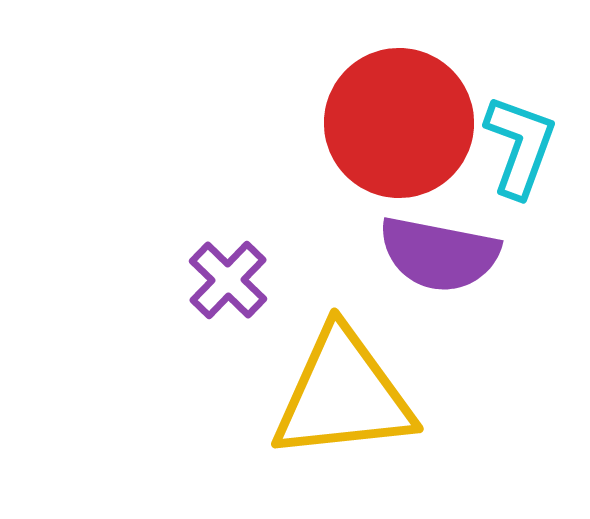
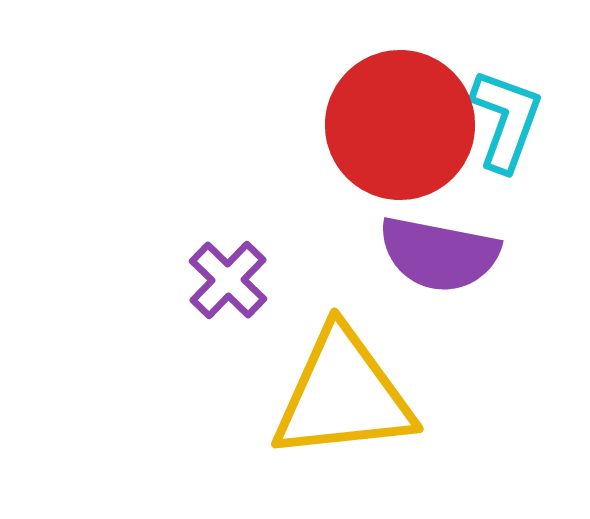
red circle: moved 1 px right, 2 px down
cyan L-shape: moved 14 px left, 26 px up
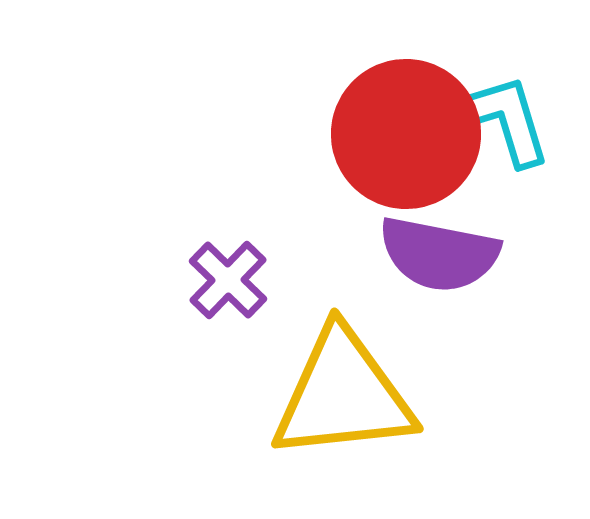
cyan L-shape: rotated 37 degrees counterclockwise
red circle: moved 6 px right, 9 px down
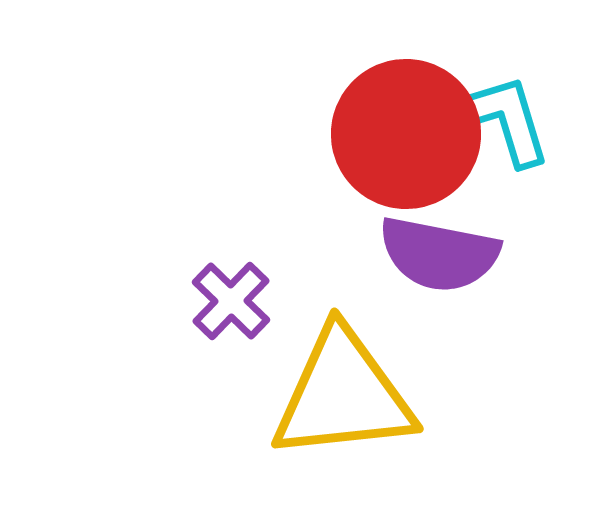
purple cross: moved 3 px right, 21 px down
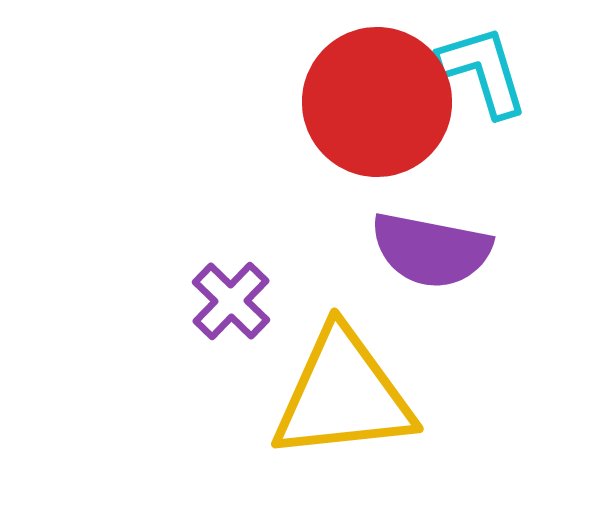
cyan L-shape: moved 23 px left, 49 px up
red circle: moved 29 px left, 32 px up
purple semicircle: moved 8 px left, 4 px up
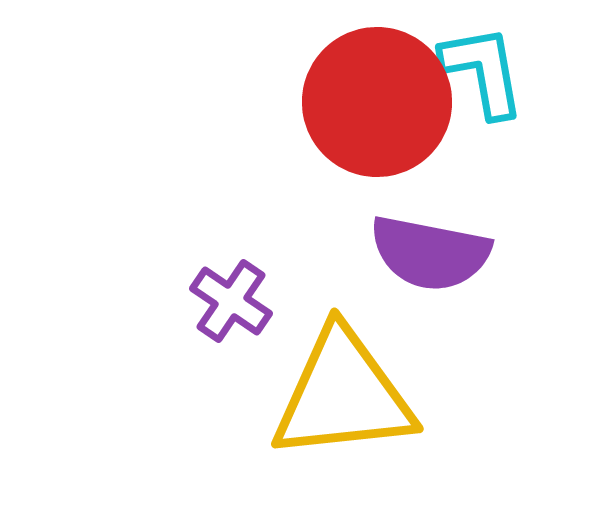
cyan L-shape: rotated 7 degrees clockwise
purple semicircle: moved 1 px left, 3 px down
purple cross: rotated 10 degrees counterclockwise
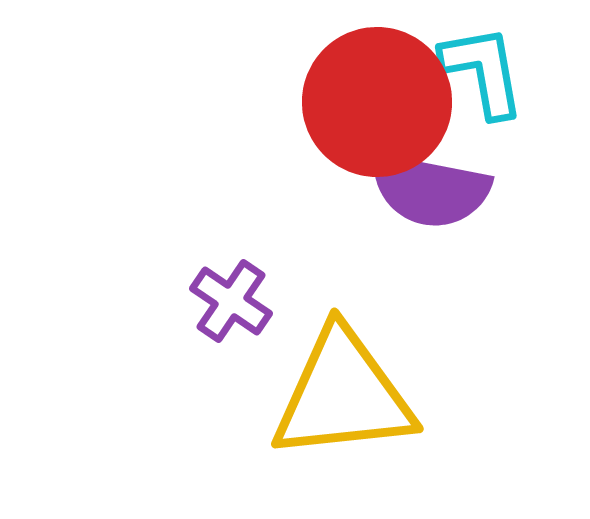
purple semicircle: moved 63 px up
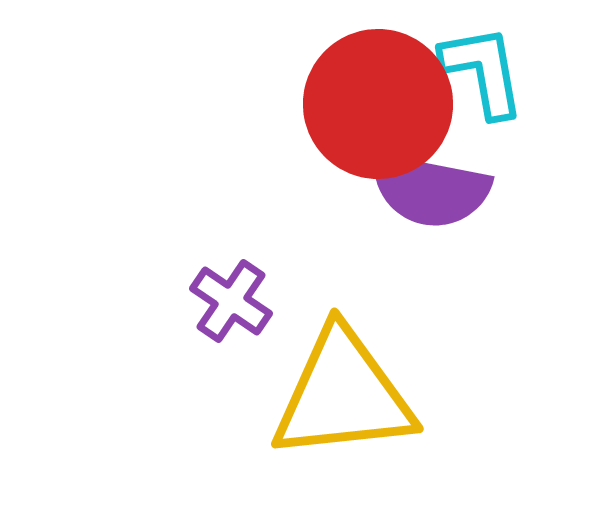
red circle: moved 1 px right, 2 px down
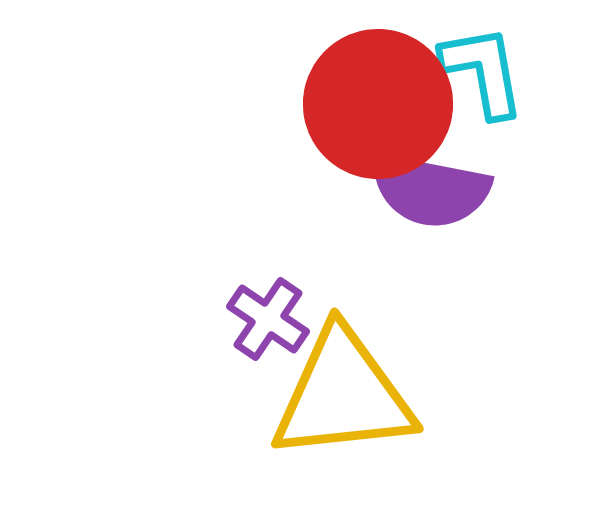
purple cross: moved 37 px right, 18 px down
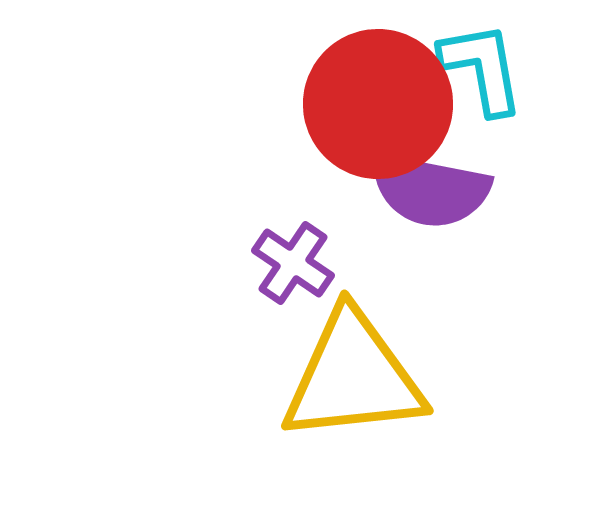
cyan L-shape: moved 1 px left, 3 px up
purple cross: moved 25 px right, 56 px up
yellow triangle: moved 10 px right, 18 px up
